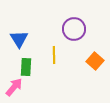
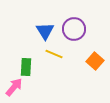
blue triangle: moved 26 px right, 8 px up
yellow line: moved 1 px up; rotated 66 degrees counterclockwise
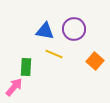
blue triangle: rotated 48 degrees counterclockwise
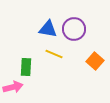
blue triangle: moved 3 px right, 2 px up
pink arrow: moved 1 px left; rotated 36 degrees clockwise
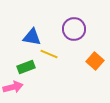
blue triangle: moved 16 px left, 8 px down
yellow line: moved 5 px left
green rectangle: rotated 66 degrees clockwise
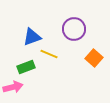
blue triangle: rotated 30 degrees counterclockwise
orange square: moved 1 px left, 3 px up
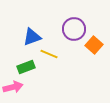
orange square: moved 13 px up
